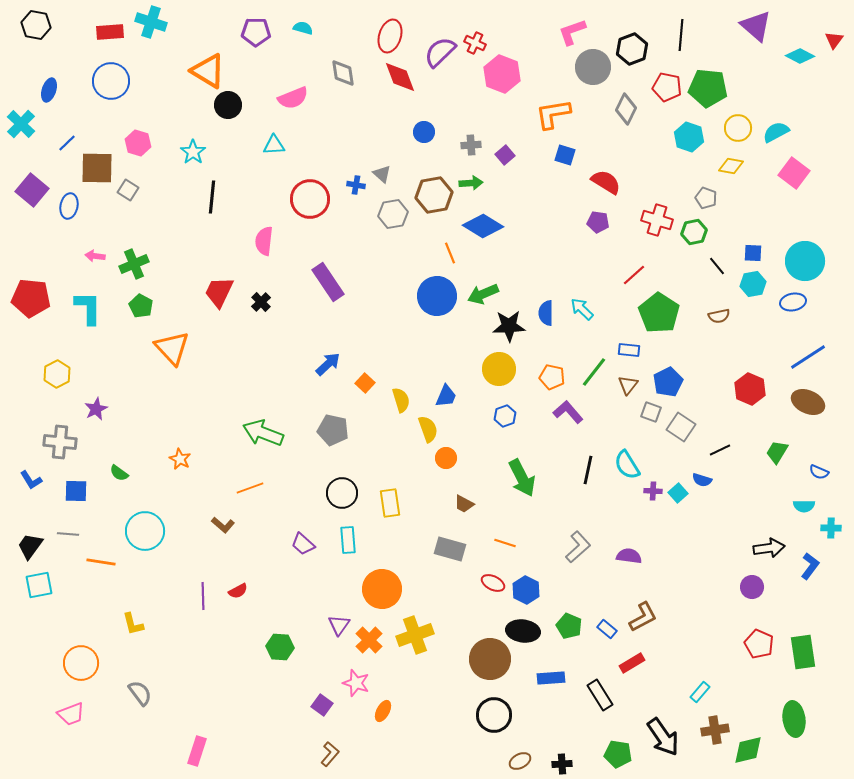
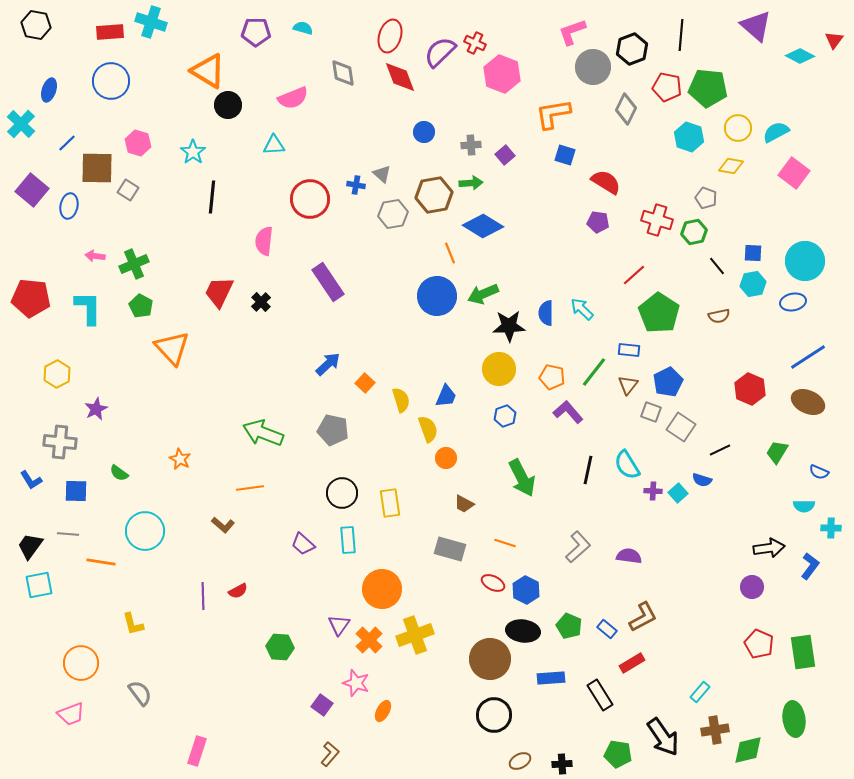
orange line at (250, 488): rotated 12 degrees clockwise
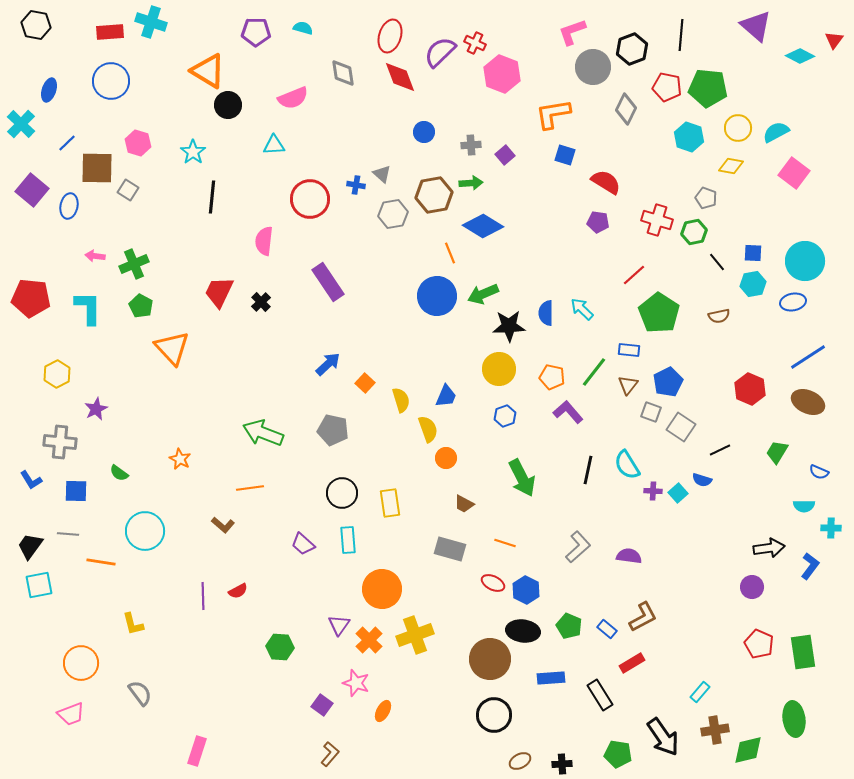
black line at (717, 266): moved 4 px up
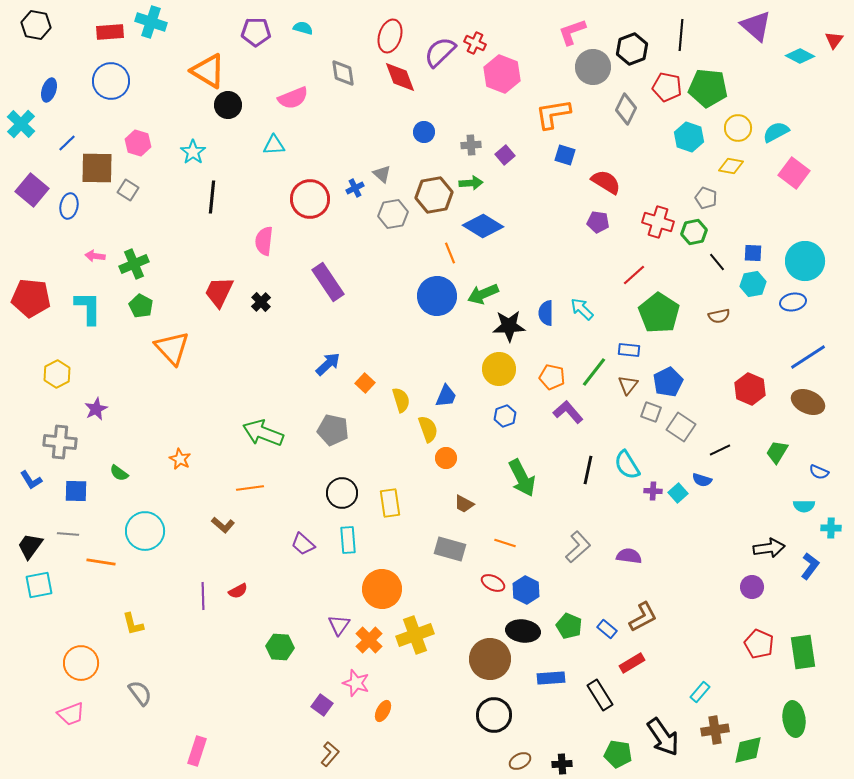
blue cross at (356, 185): moved 1 px left, 3 px down; rotated 36 degrees counterclockwise
red cross at (657, 220): moved 1 px right, 2 px down
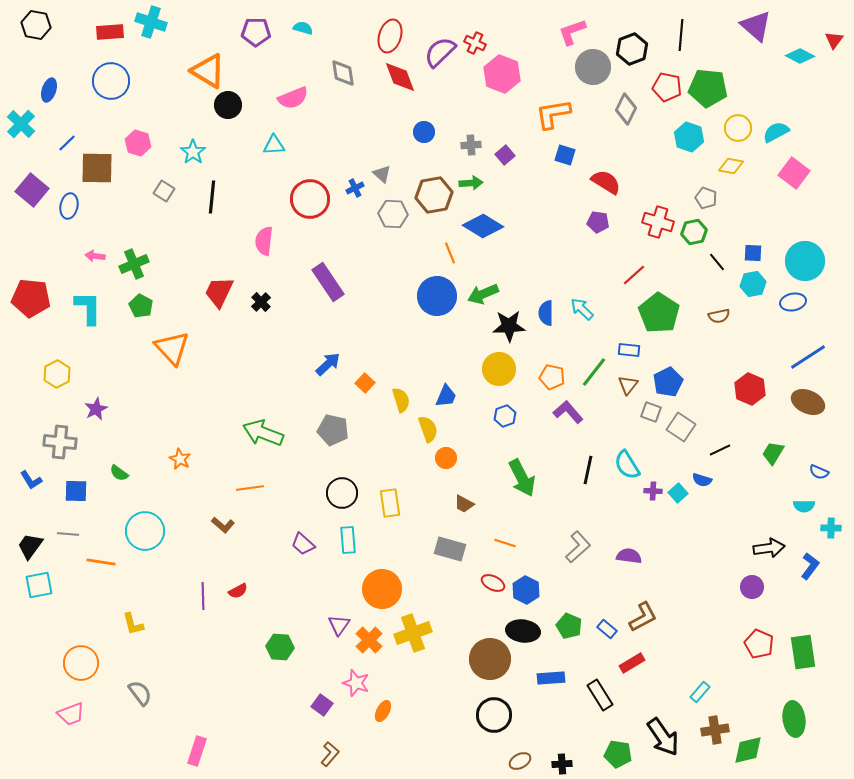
gray square at (128, 190): moved 36 px right, 1 px down
gray hexagon at (393, 214): rotated 12 degrees clockwise
green trapezoid at (777, 452): moved 4 px left, 1 px down
yellow cross at (415, 635): moved 2 px left, 2 px up
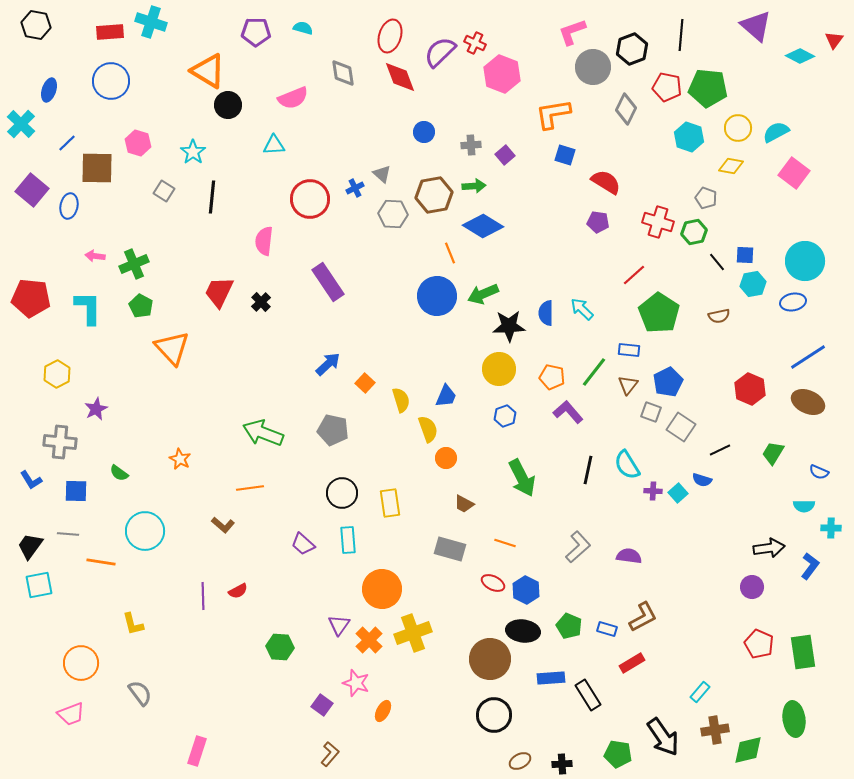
green arrow at (471, 183): moved 3 px right, 3 px down
blue square at (753, 253): moved 8 px left, 2 px down
blue rectangle at (607, 629): rotated 24 degrees counterclockwise
black rectangle at (600, 695): moved 12 px left
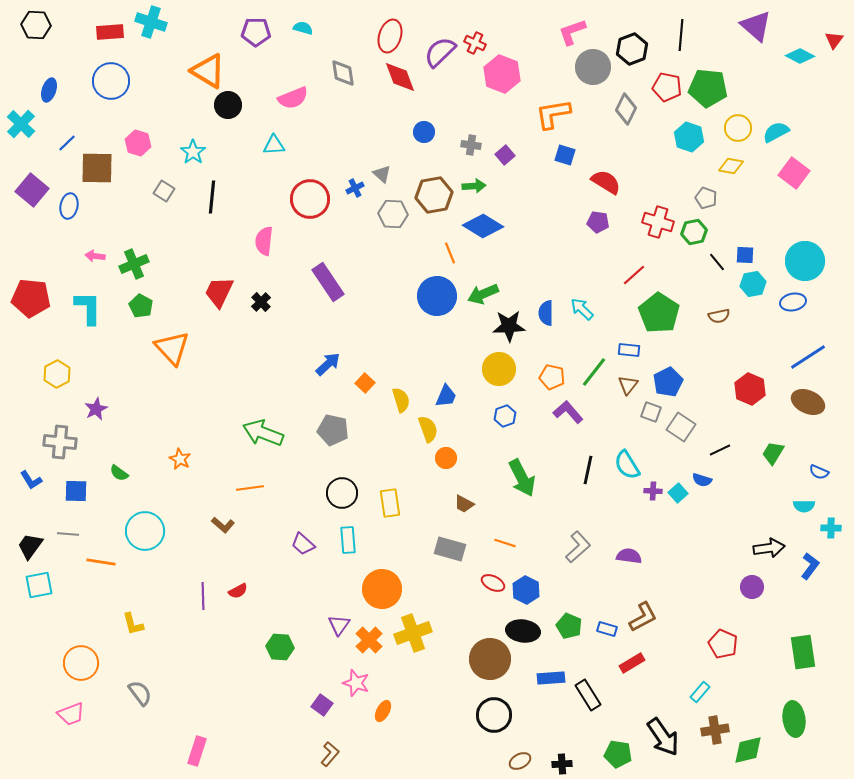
black hexagon at (36, 25): rotated 8 degrees counterclockwise
gray cross at (471, 145): rotated 12 degrees clockwise
red pentagon at (759, 644): moved 36 px left
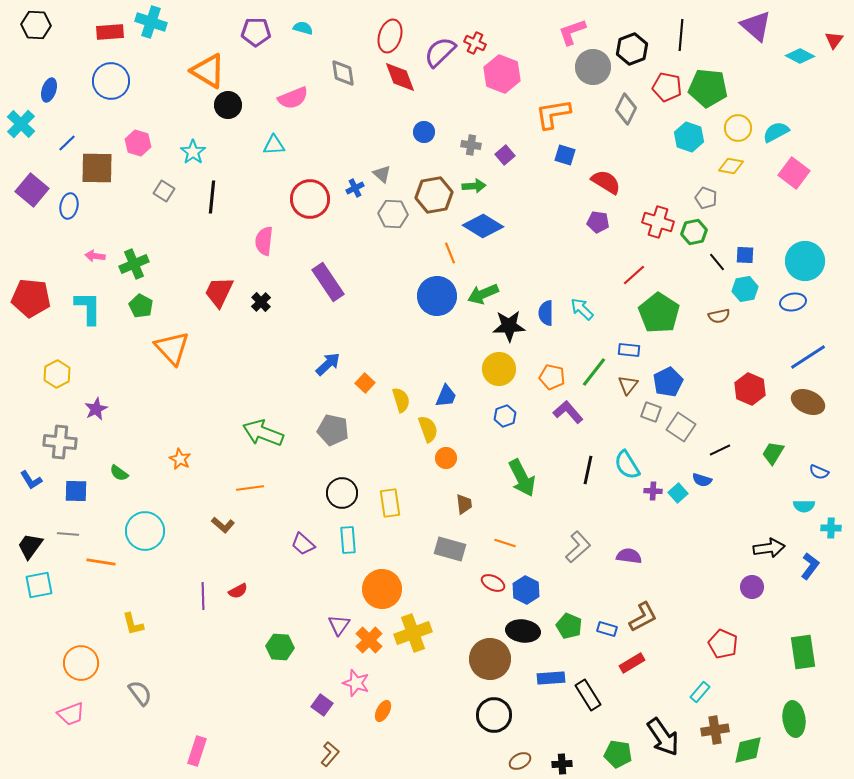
cyan hexagon at (753, 284): moved 8 px left, 5 px down
brown trapezoid at (464, 504): rotated 125 degrees counterclockwise
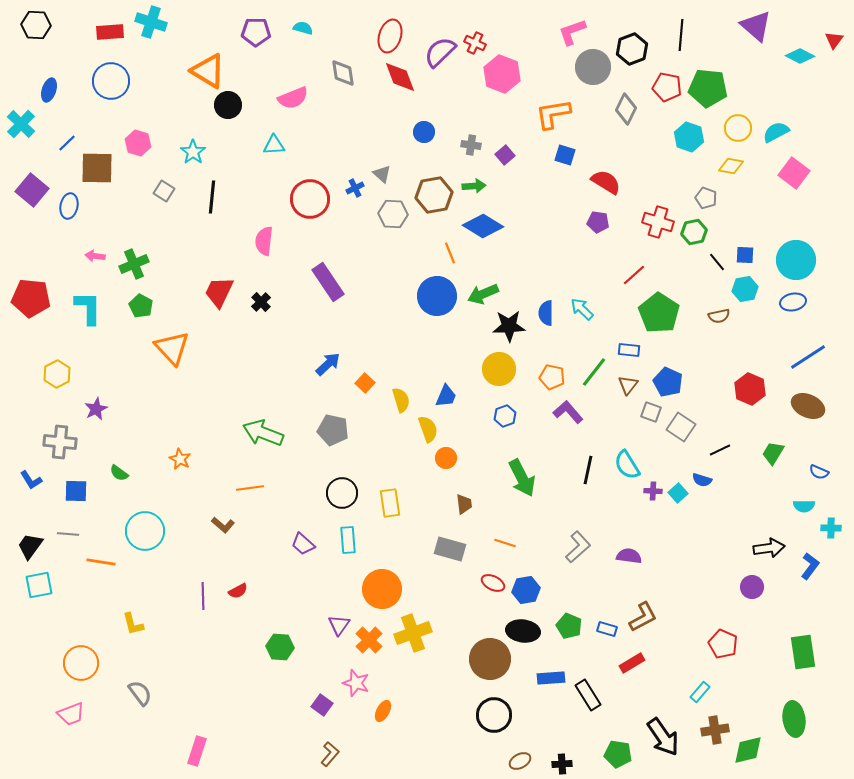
cyan circle at (805, 261): moved 9 px left, 1 px up
blue pentagon at (668, 382): rotated 20 degrees counterclockwise
brown ellipse at (808, 402): moved 4 px down
blue hexagon at (526, 590): rotated 24 degrees clockwise
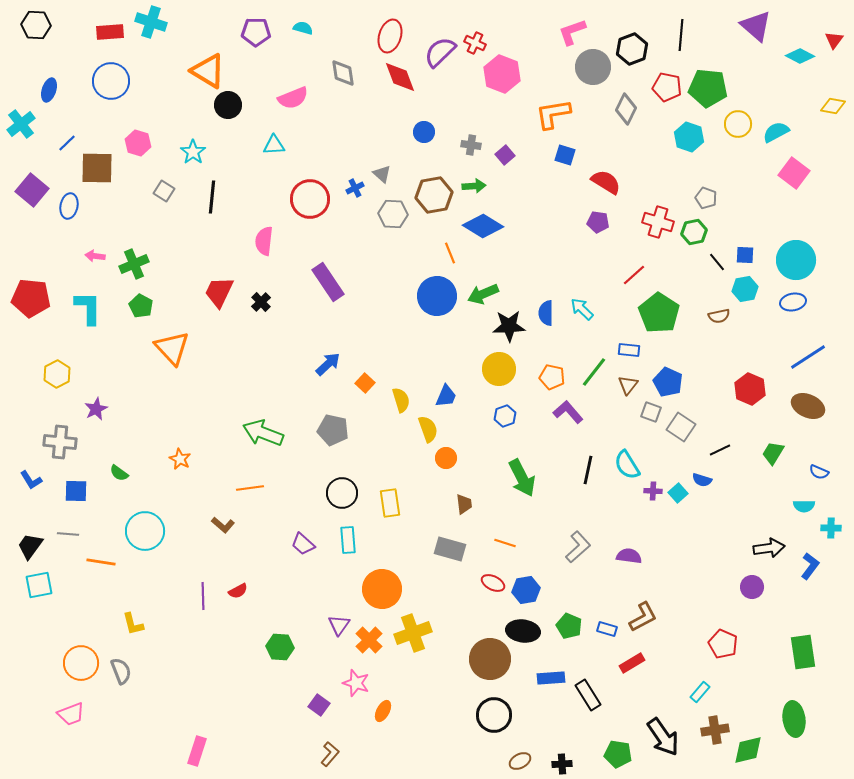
cyan cross at (21, 124): rotated 8 degrees clockwise
yellow circle at (738, 128): moved 4 px up
yellow diamond at (731, 166): moved 102 px right, 60 px up
gray semicircle at (140, 693): moved 19 px left, 22 px up; rotated 16 degrees clockwise
purple square at (322, 705): moved 3 px left
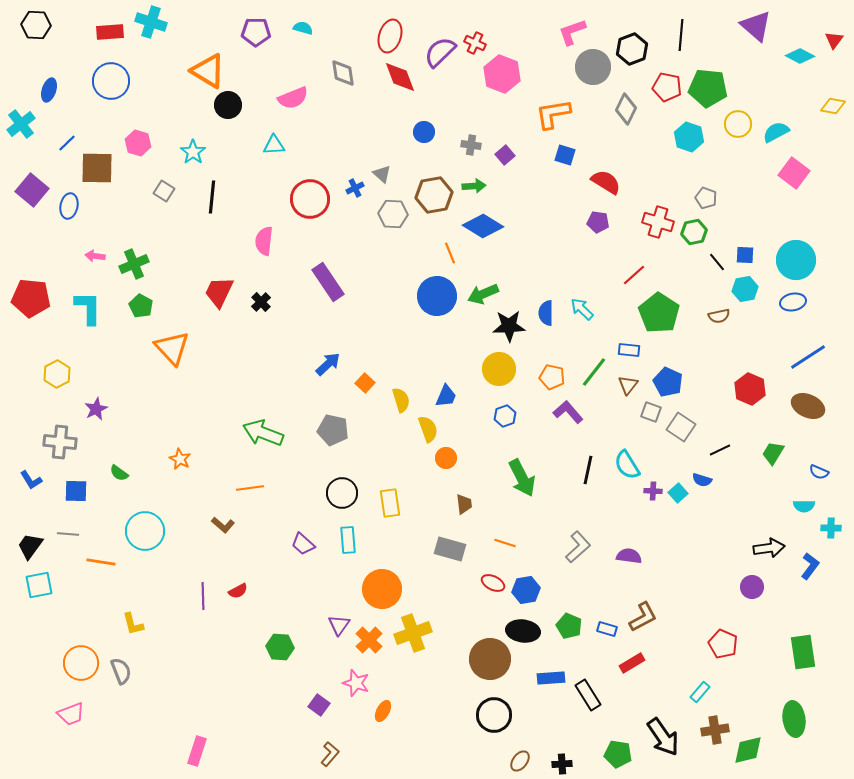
brown ellipse at (520, 761): rotated 25 degrees counterclockwise
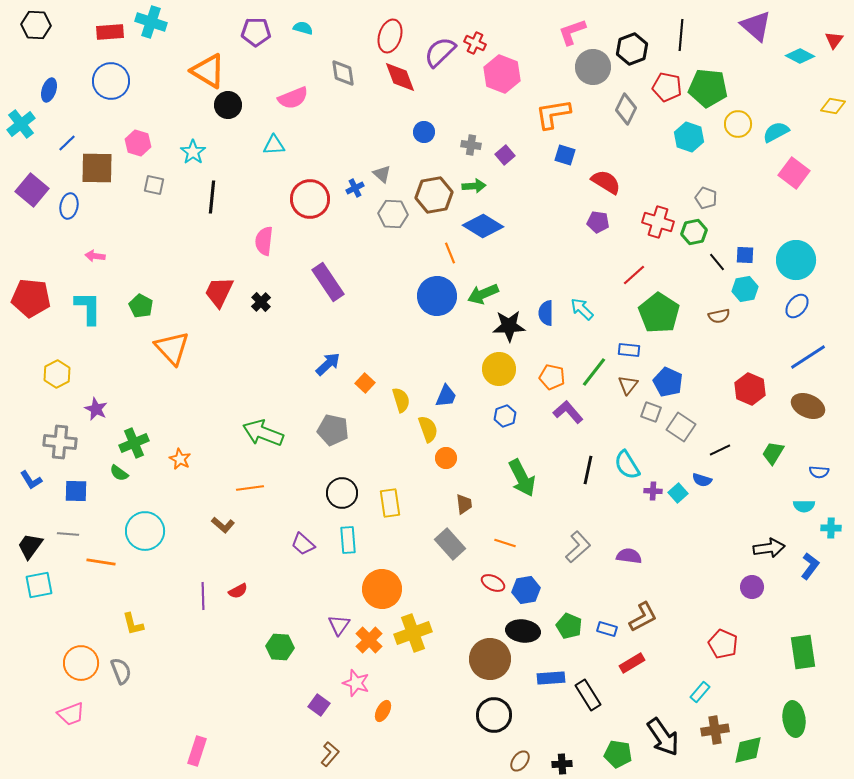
gray square at (164, 191): moved 10 px left, 6 px up; rotated 20 degrees counterclockwise
green cross at (134, 264): moved 179 px down
blue ellipse at (793, 302): moved 4 px right, 4 px down; rotated 40 degrees counterclockwise
purple star at (96, 409): rotated 20 degrees counterclockwise
blue semicircle at (819, 472): rotated 18 degrees counterclockwise
gray rectangle at (450, 549): moved 5 px up; rotated 32 degrees clockwise
